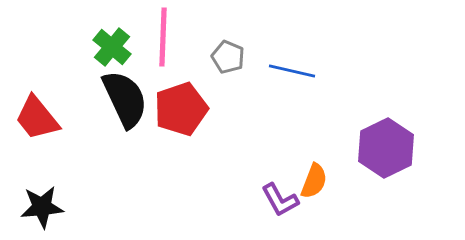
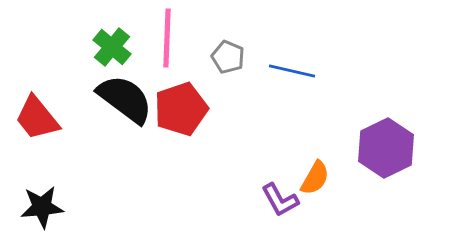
pink line: moved 4 px right, 1 px down
black semicircle: rotated 28 degrees counterclockwise
orange semicircle: moved 1 px right, 3 px up; rotated 9 degrees clockwise
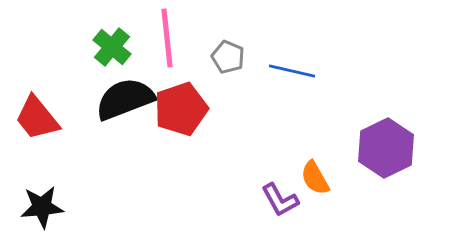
pink line: rotated 8 degrees counterclockwise
black semicircle: rotated 58 degrees counterclockwise
orange semicircle: rotated 120 degrees clockwise
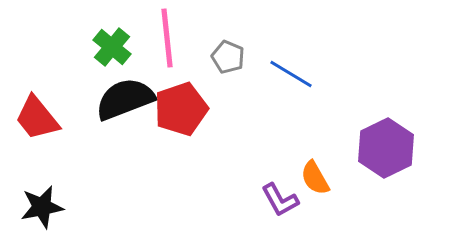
blue line: moved 1 px left, 3 px down; rotated 18 degrees clockwise
black star: rotated 6 degrees counterclockwise
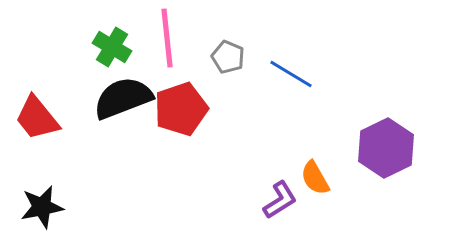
green cross: rotated 9 degrees counterclockwise
black semicircle: moved 2 px left, 1 px up
purple L-shape: rotated 93 degrees counterclockwise
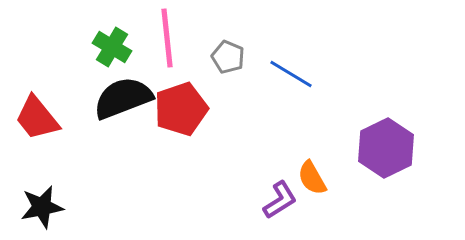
orange semicircle: moved 3 px left
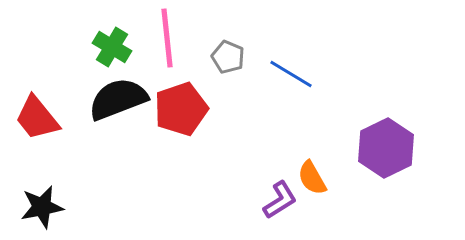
black semicircle: moved 5 px left, 1 px down
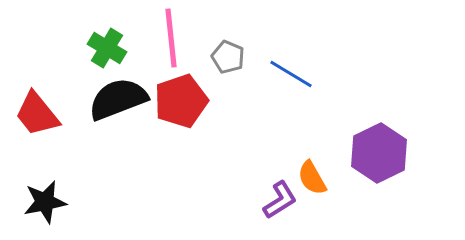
pink line: moved 4 px right
green cross: moved 5 px left, 1 px down
red pentagon: moved 8 px up
red trapezoid: moved 4 px up
purple hexagon: moved 7 px left, 5 px down
black star: moved 3 px right, 5 px up
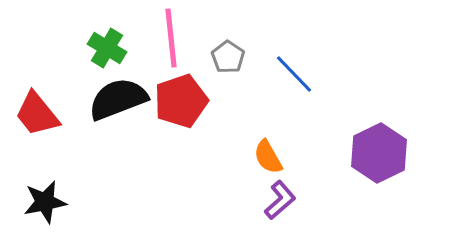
gray pentagon: rotated 12 degrees clockwise
blue line: moved 3 px right; rotated 15 degrees clockwise
orange semicircle: moved 44 px left, 21 px up
purple L-shape: rotated 9 degrees counterclockwise
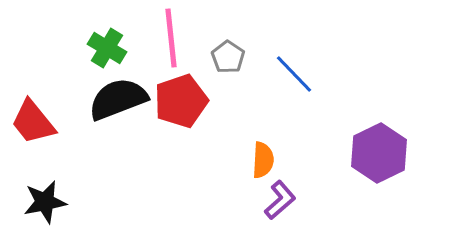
red trapezoid: moved 4 px left, 8 px down
orange semicircle: moved 5 px left, 3 px down; rotated 147 degrees counterclockwise
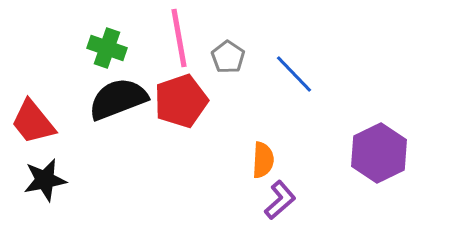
pink line: moved 8 px right; rotated 4 degrees counterclockwise
green cross: rotated 12 degrees counterclockwise
black star: moved 22 px up
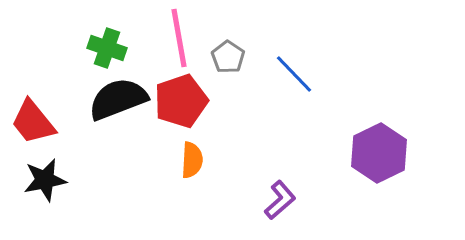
orange semicircle: moved 71 px left
